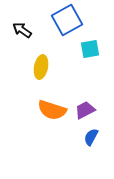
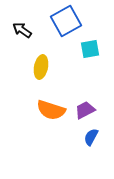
blue square: moved 1 px left, 1 px down
orange semicircle: moved 1 px left
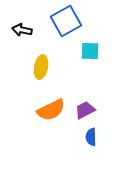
black arrow: rotated 24 degrees counterclockwise
cyan square: moved 2 px down; rotated 12 degrees clockwise
orange semicircle: rotated 44 degrees counterclockwise
blue semicircle: rotated 30 degrees counterclockwise
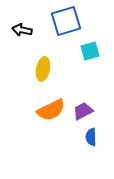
blue square: rotated 12 degrees clockwise
cyan square: rotated 18 degrees counterclockwise
yellow ellipse: moved 2 px right, 2 px down
purple trapezoid: moved 2 px left, 1 px down
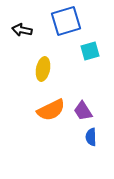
purple trapezoid: rotated 95 degrees counterclockwise
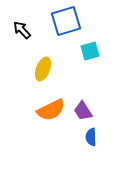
black arrow: rotated 36 degrees clockwise
yellow ellipse: rotated 10 degrees clockwise
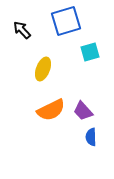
cyan square: moved 1 px down
purple trapezoid: rotated 10 degrees counterclockwise
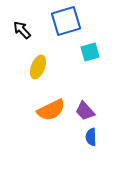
yellow ellipse: moved 5 px left, 2 px up
purple trapezoid: moved 2 px right
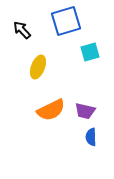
purple trapezoid: rotated 35 degrees counterclockwise
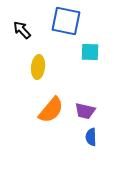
blue square: rotated 28 degrees clockwise
cyan square: rotated 18 degrees clockwise
yellow ellipse: rotated 15 degrees counterclockwise
orange semicircle: rotated 24 degrees counterclockwise
